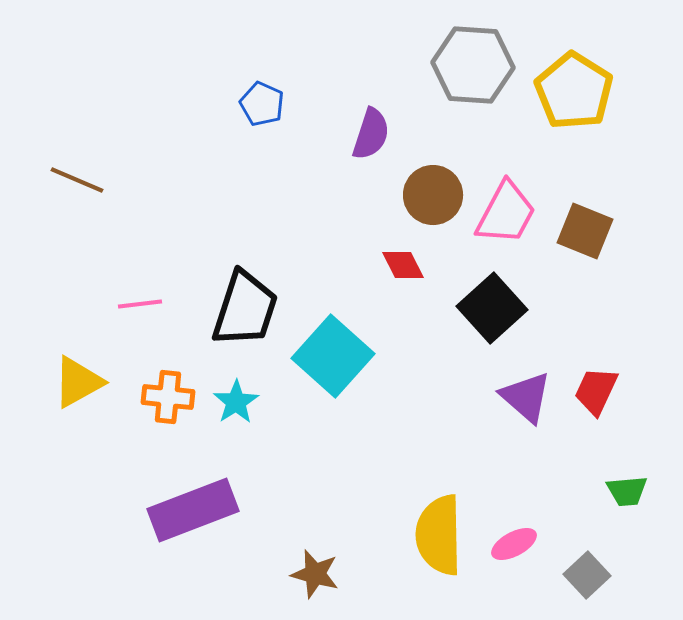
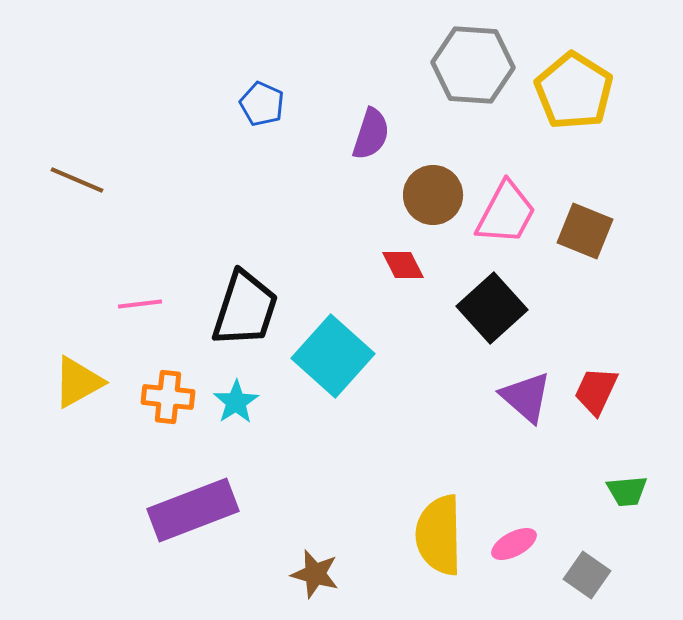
gray square: rotated 12 degrees counterclockwise
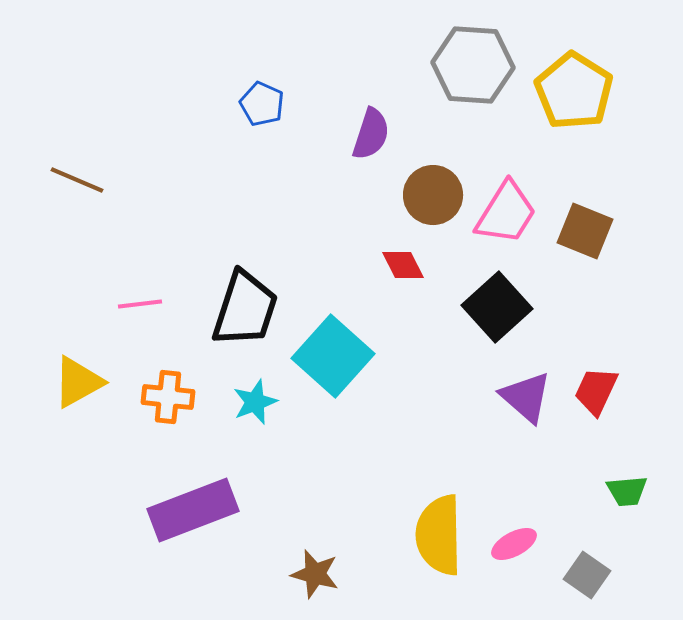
pink trapezoid: rotated 4 degrees clockwise
black square: moved 5 px right, 1 px up
cyan star: moved 19 px right; rotated 12 degrees clockwise
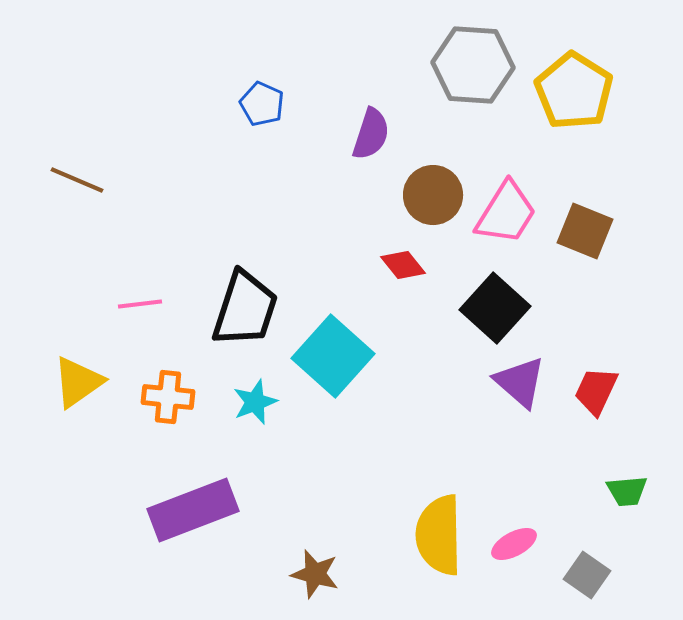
red diamond: rotated 12 degrees counterclockwise
black square: moved 2 px left, 1 px down; rotated 6 degrees counterclockwise
yellow triangle: rotated 6 degrees counterclockwise
purple triangle: moved 6 px left, 15 px up
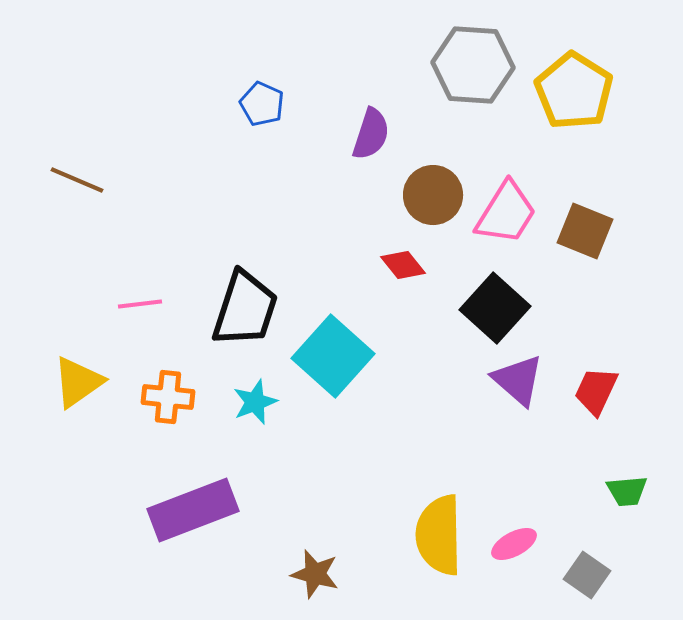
purple triangle: moved 2 px left, 2 px up
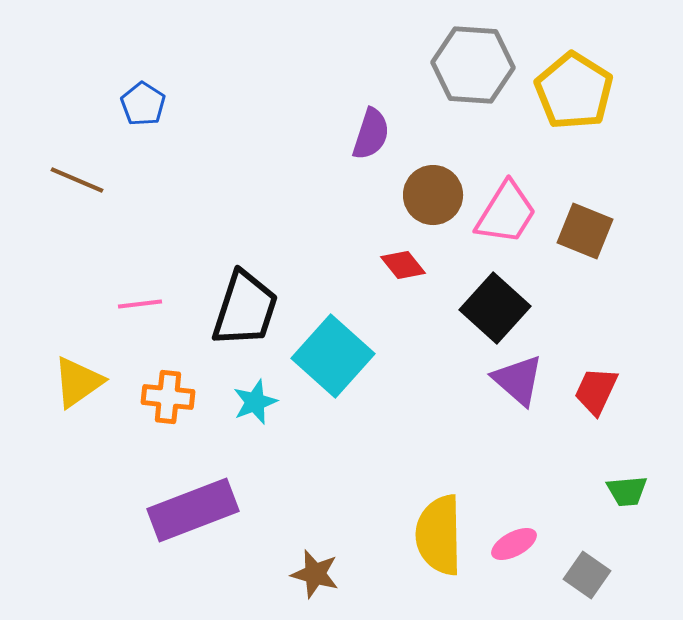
blue pentagon: moved 119 px left; rotated 9 degrees clockwise
